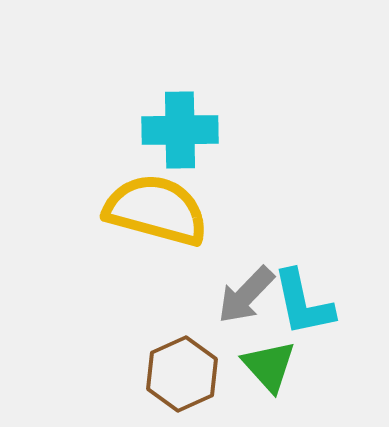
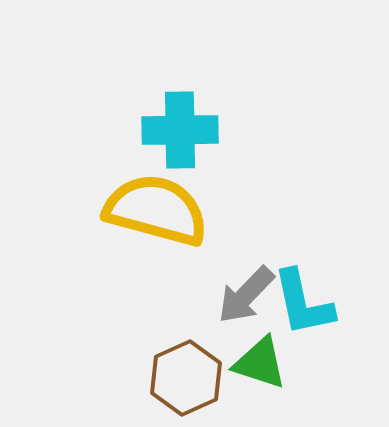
green triangle: moved 9 px left, 3 px up; rotated 30 degrees counterclockwise
brown hexagon: moved 4 px right, 4 px down
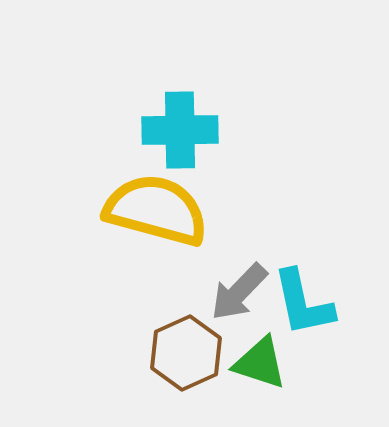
gray arrow: moved 7 px left, 3 px up
brown hexagon: moved 25 px up
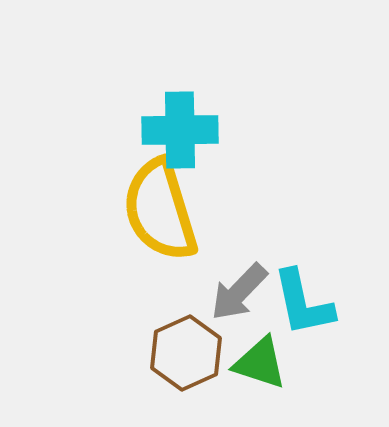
yellow semicircle: moved 4 px right; rotated 122 degrees counterclockwise
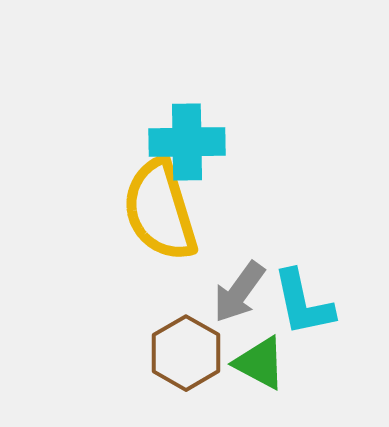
cyan cross: moved 7 px right, 12 px down
gray arrow: rotated 8 degrees counterclockwise
brown hexagon: rotated 6 degrees counterclockwise
green triangle: rotated 10 degrees clockwise
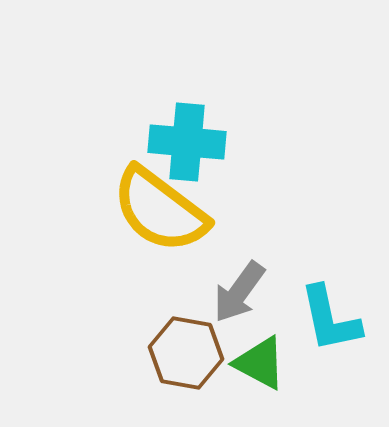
cyan cross: rotated 6 degrees clockwise
yellow semicircle: rotated 36 degrees counterclockwise
cyan L-shape: moved 27 px right, 16 px down
brown hexagon: rotated 20 degrees counterclockwise
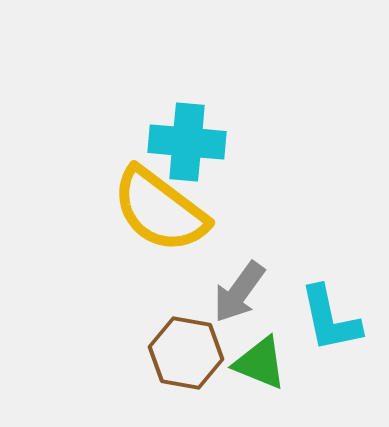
green triangle: rotated 6 degrees counterclockwise
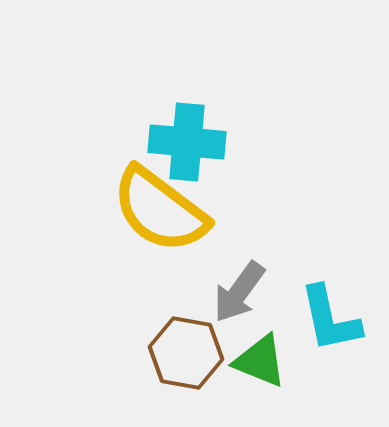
green triangle: moved 2 px up
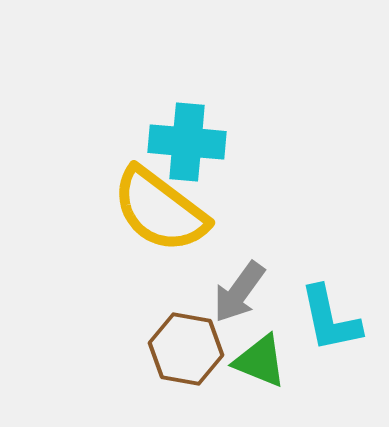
brown hexagon: moved 4 px up
